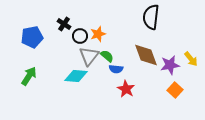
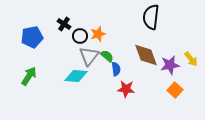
blue semicircle: rotated 104 degrees counterclockwise
red star: rotated 24 degrees counterclockwise
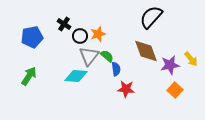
black semicircle: rotated 35 degrees clockwise
brown diamond: moved 4 px up
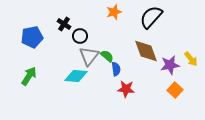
orange star: moved 16 px right, 22 px up
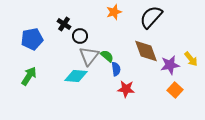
blue pentagon: moved 2 px down
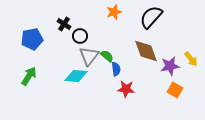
purple star: moved 1 px down
orange square: rotated 14 degrees counterclockwise
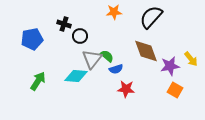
orange star: rotated 14 degrees clockwise
black cross: rotated 16 degrees counterclockwise
gray triangle: moved 3 px right, 3 px down
blue semicircle: rotated 80 degrees clockwise
green arrow: moved 9 px right, 5 px down
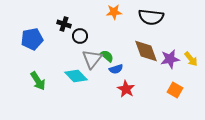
black semicircle: rotated 125 degrees counterclockwise
purple star: moved 7 px up
cyan diamond: rotated 40 degrees clockwise
green arrow: rotated 114 degrees clockwise
red star: rotated 24 degrees clockwise
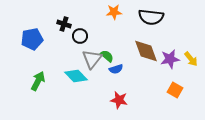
green arrow: rotated 120 degrees counterclockwise
red star: moved 7 px left, 11 px down; rotated 18 degrees counterclockwise
